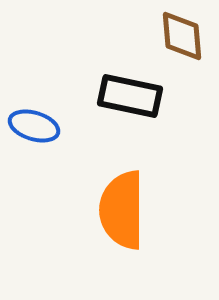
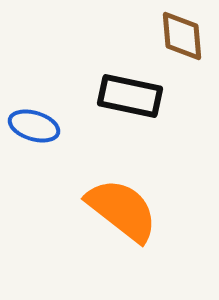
orange semicircle: rotated 128 degrees clockwise
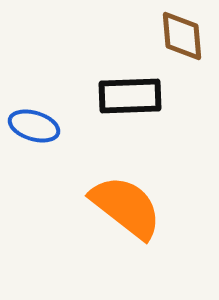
black rectangle: rotated 14 degrees counterclockwise
orange semicircle: moved 4 px right, 3 px up
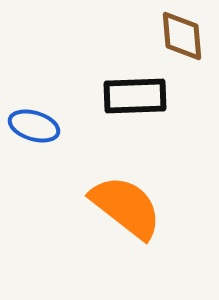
black rectangle: moved 5 px right
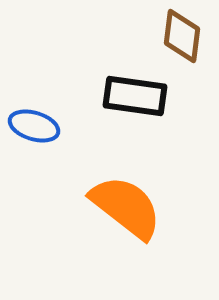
brown diamond: rotated 12 degrees clockwise
black rectangle: rotated 10 degrees clockwise
